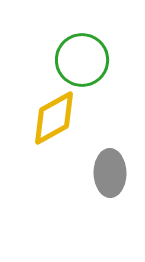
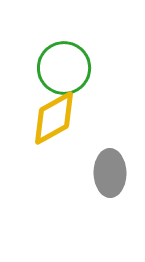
green circle: moved 18 px left, 8 px down
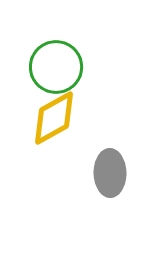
green circle: moved 8 px left, 1 px up
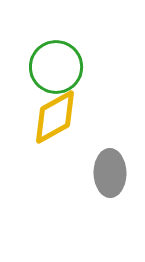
yellow diamond: moved 1 px right, 1 px up
